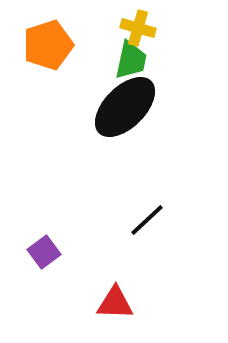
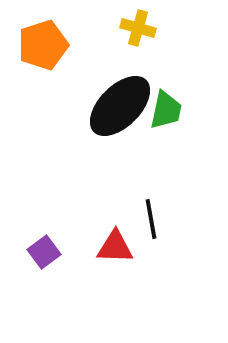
orange pentagon: moved 5 px left
green trapezoid: moved 35 px right, 50 px down
black ellipse: moved 5 px left, 1 px up
black line: moved 4 px right, 1 px up; rotated 57 degrees counterclockwise
red triangle: moved 56 px up
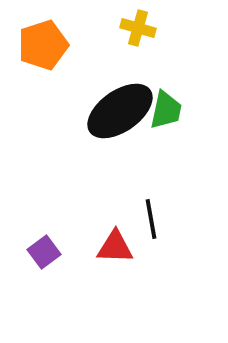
black ellipse: moved 5 px down; rotated 10 degrees clockwise
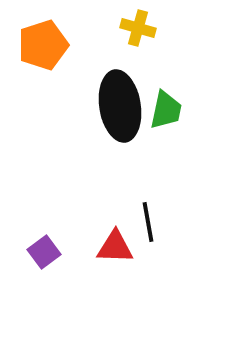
black ellipse: moved 5 px up; rotated 64 degrees counterclockwise
black line: moved 3 px left, 3 px down
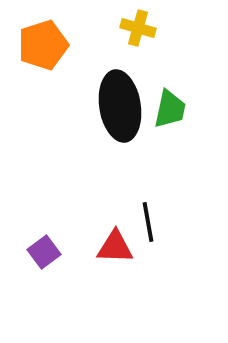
green trapezoid: moved 4 px right, 1 px up
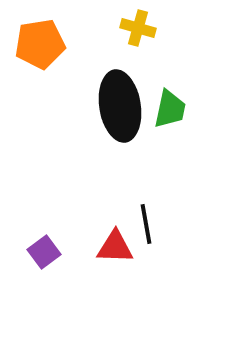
orange pentagon: moved 3 px left, 1 px up; rotated 9 degrees clockwise
black line: moved 2 px left, 2 px down
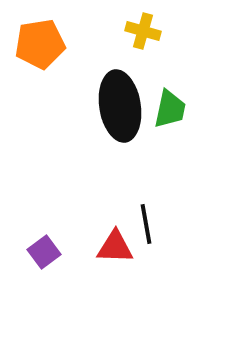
yellow cross: moved 5 px right, 3 px down
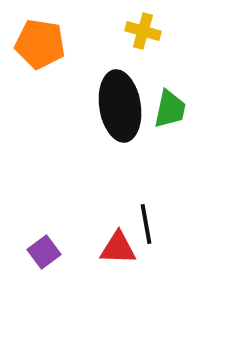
orange pentagon: rotated 18 degrees clockwise
red triangle: moved 3 px right, 1 px down
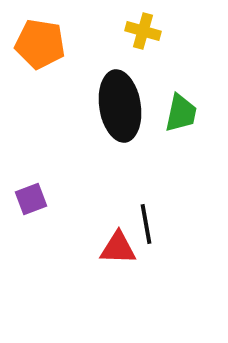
green trapezoid: moved 11 px right, 4 px down
purple square: moved 13 px left, 53 px up; rotated 16 degrees clockwise
